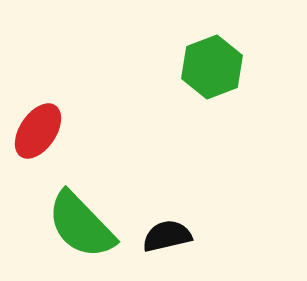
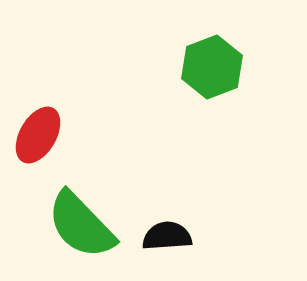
red ellipse: moved 4 px down; rotated 4 degrees counterclockwise
black semicircle: rotated 9 degrees clockwise
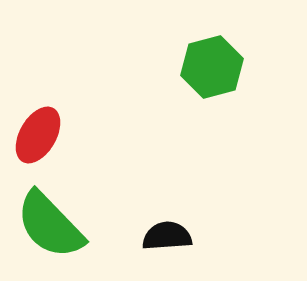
green hexagon: rotated 6 degrees clockwise
green semicircle: moved 31 px left
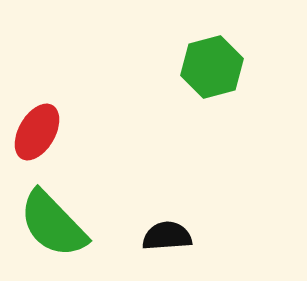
red ellipse: moved 1 px left, 3 px up
green semicircle: moved 3 px right, 1 px up
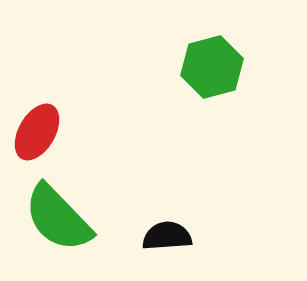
green semicircle: moved 5 px right, 6 px up
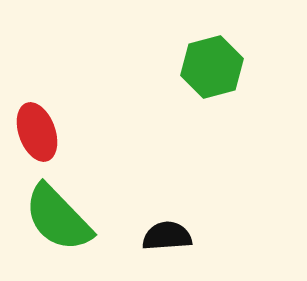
red ellipse: rotated 50 degrees counterclockwise
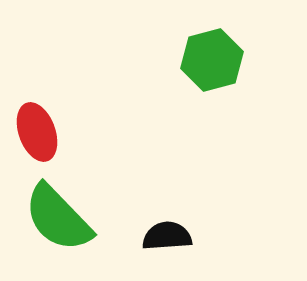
green hexagon: moved 7 px up
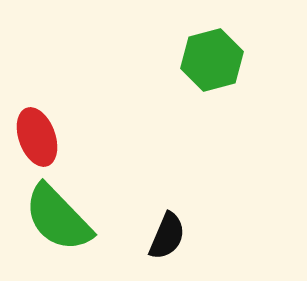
red ellipse: moved 5 px down
black semicircle: rotated 117 degrees clockwise
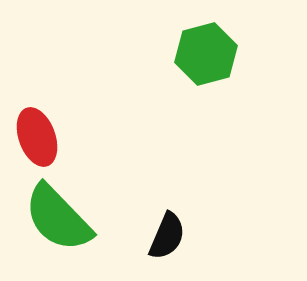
green hexagon: moved 6 px left, 6 px up
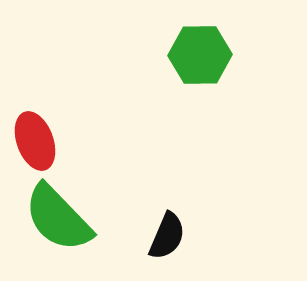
green hexagon: moved 6 px left, 1 px down; rotated 14 degrees clockwise
red ellipse: moved 2 px left, 4 px down
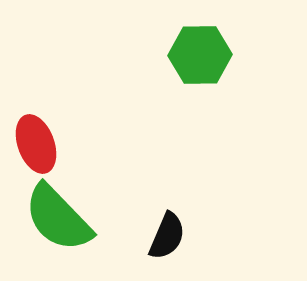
red ellipse: moved 1 px right, 3 px down
